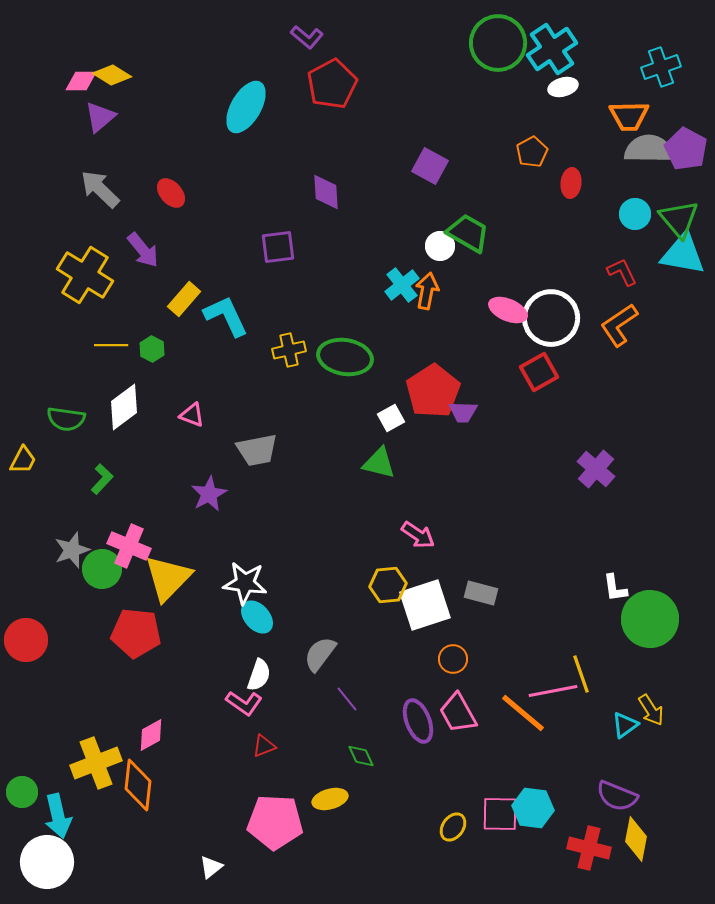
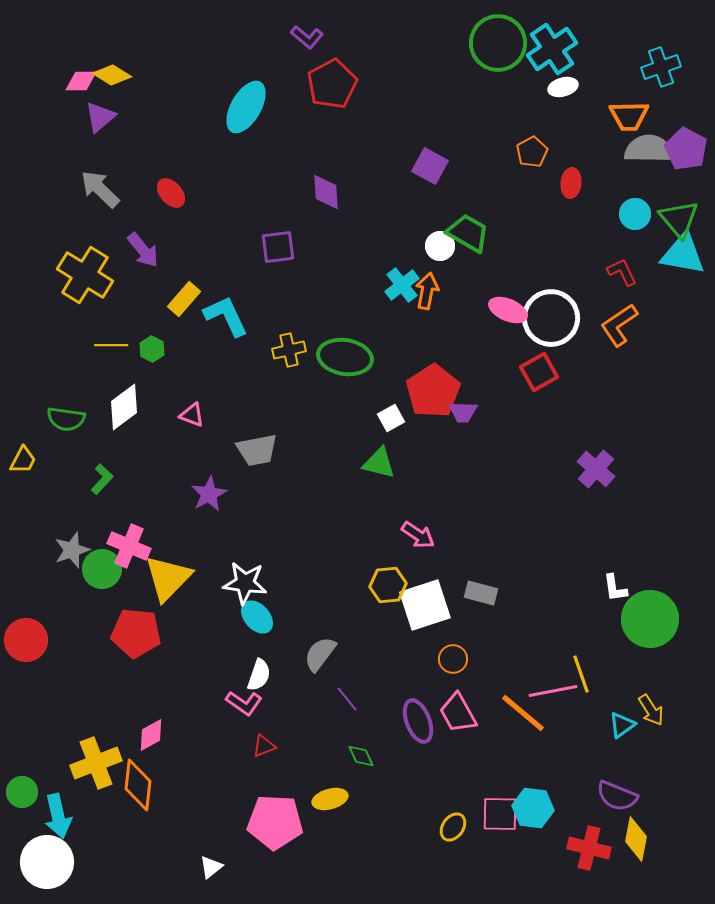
cyan triangle at (625, 725): moved 3 px left
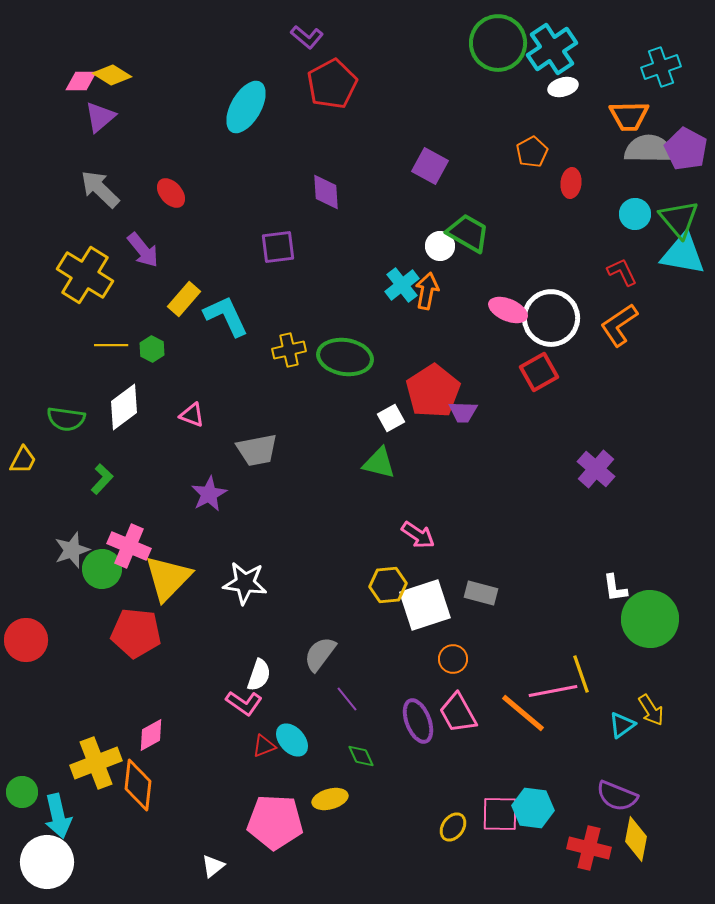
cyan ellipse at (257, 617): moved 35 px right, 123 px down
white triangle at (211, 867): moved 2 px right, 1 px up
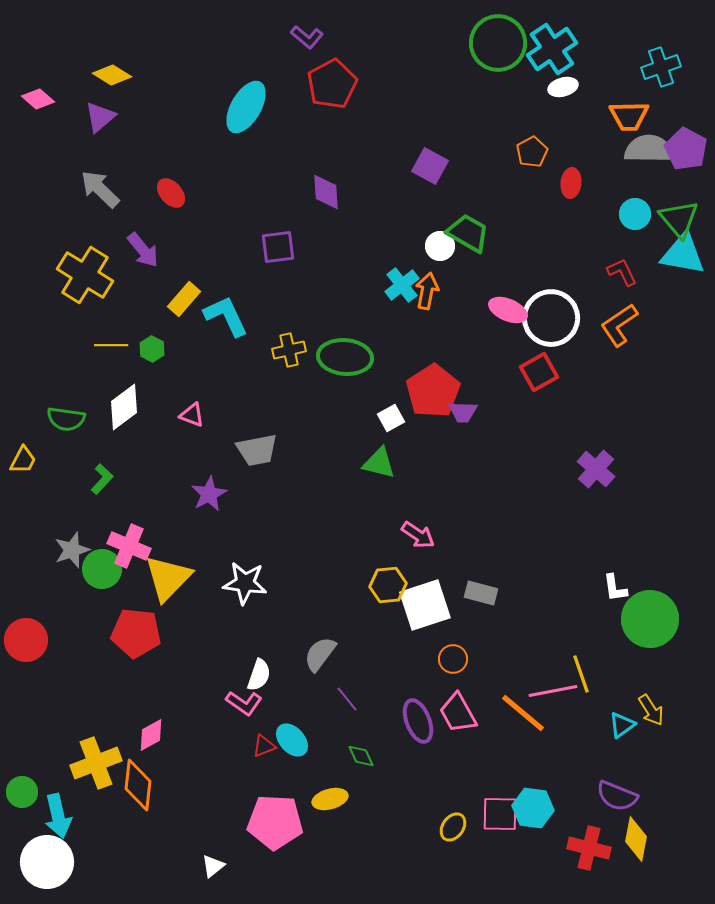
pink diamond at (81, 81): moved 43 px left, 18 px down; rotated 40 degrees clockwise
green ellipse at (345, 357): rotated 4 degrees counterclockwise
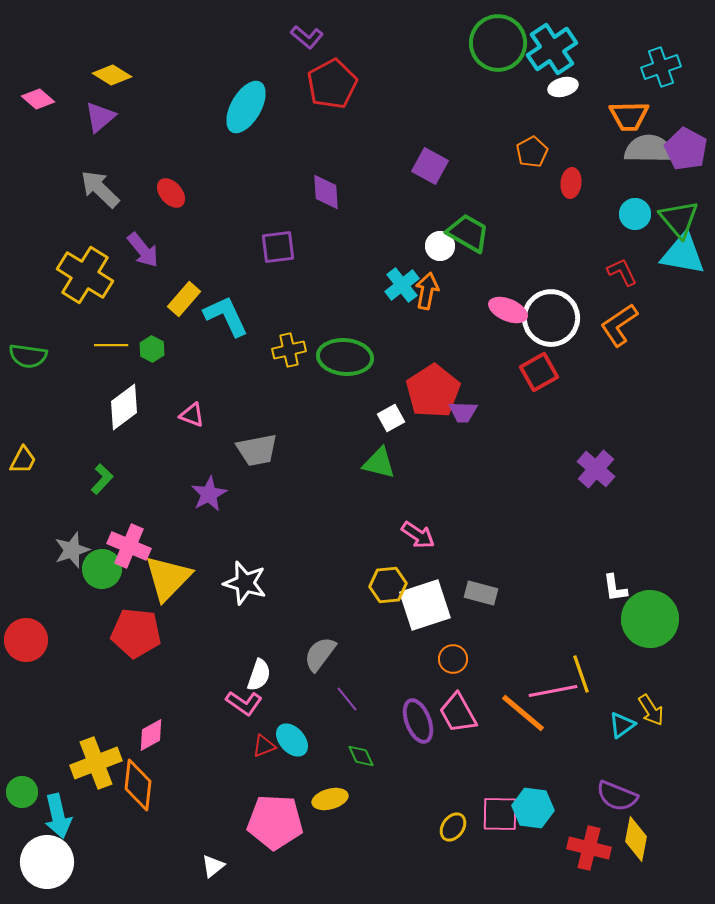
green semicircle at (66, 419): moved 38 px left, 63 px up
white star at (245, 583): rotated 9 degrees clockwise
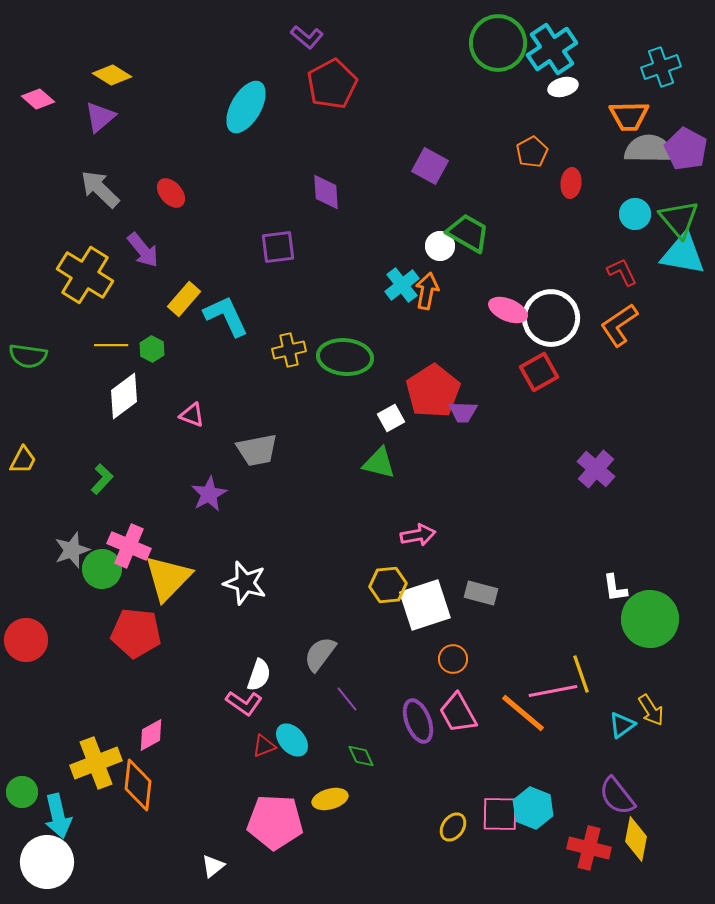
white diamond at (124, 407): moved 11 px up
pink arrow at (418, 535): rotated 44 degrees counterclockwise
purple semicircle at (617, 796): rotated 30 degrees clockwise
cyan hexagon at (533, 808): rotated 15 degrees clockwise
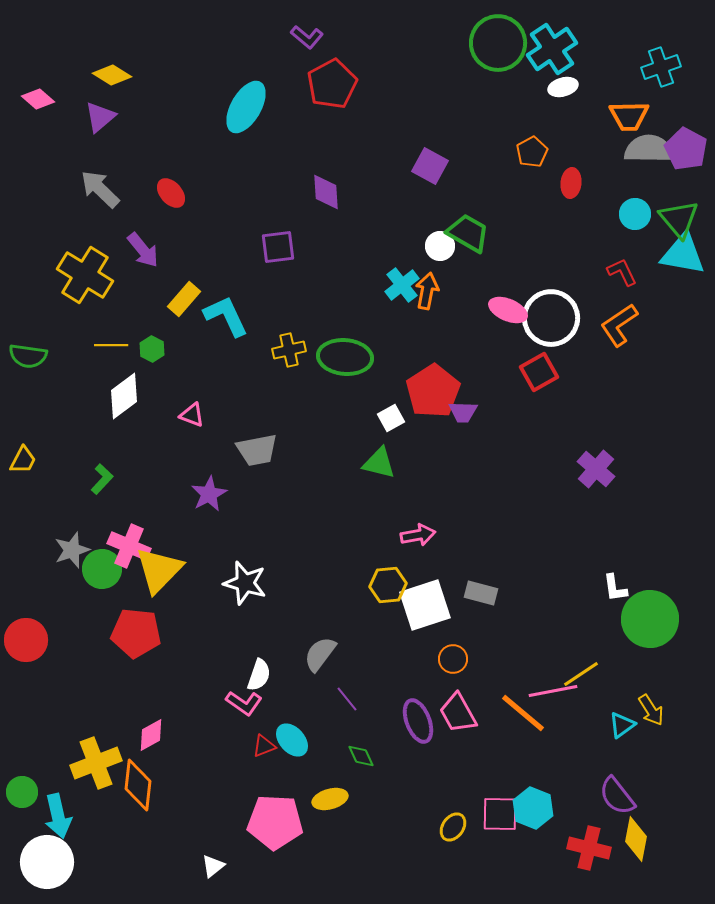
yellow triangle at (168, 578): moved 9 px left, 8 px up
yellow line at (581, 674): rotated 75 degrees clockwise
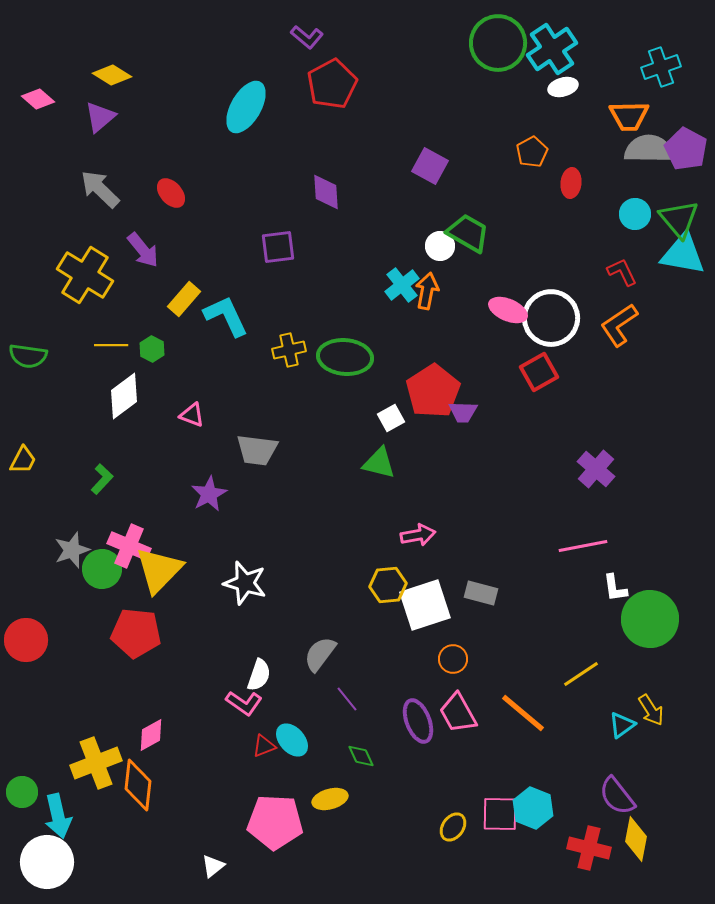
gray trapezoid at (257, 450): rotated 18 degrees clockwise
pink line at (553, 691): moved 30 px right, 145 px up
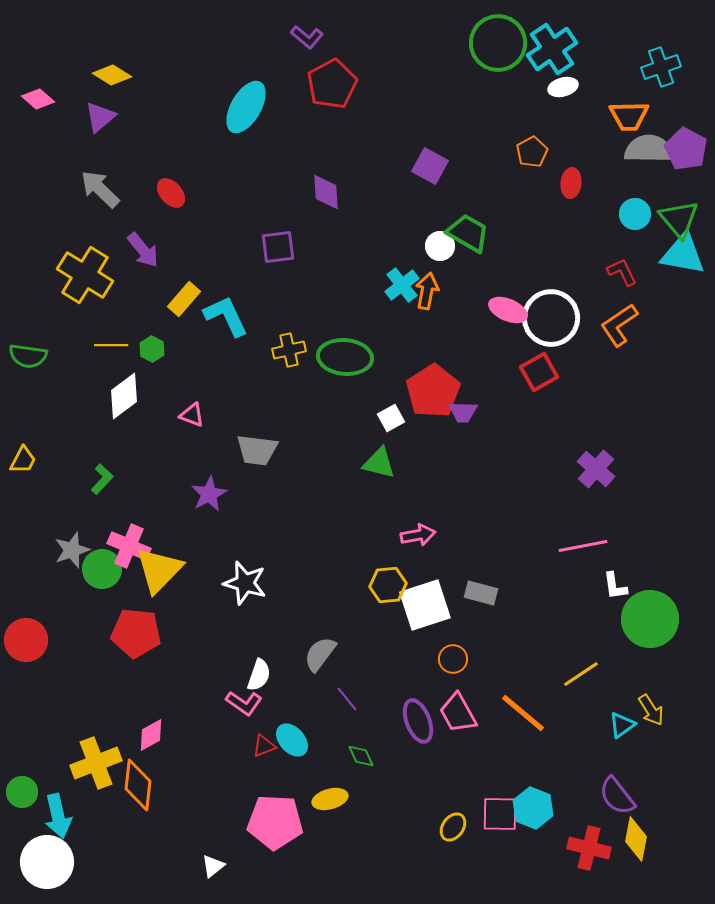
white L-shape at (615, 588): moved 2 px up
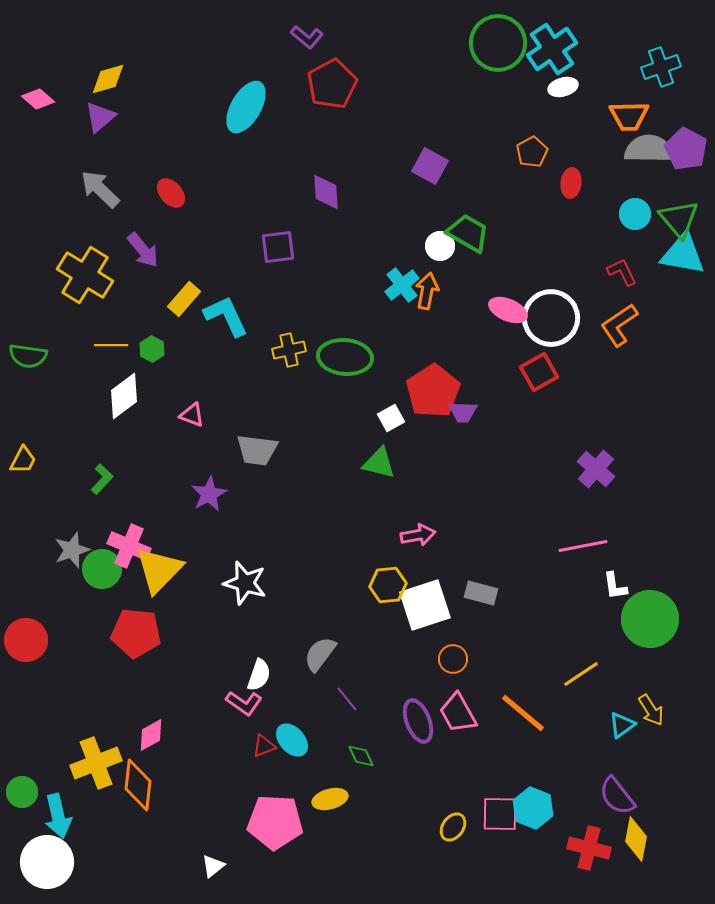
yellow diamond at (112, 75): moved 4 px left, 4 px down; rotated 48 degrees counterclockwise
